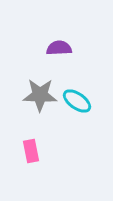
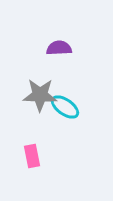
cyan ellipse: moved 12 px left, 6 px down
pink rectangle: moved 1 px right, 5 px down
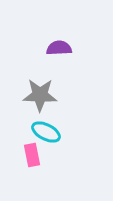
cyan ellipse: moved 19 px left, 25 px down; rotated 8 degrees counterclockwise
pink rectangle: moved 1 px up
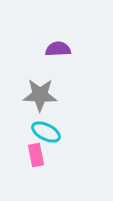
purple semicircle: moved 1 px left, 1 px down
pink rectangle: moved 4 px right
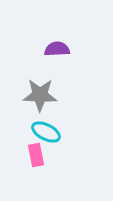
purple semicircle: moved 1 px left
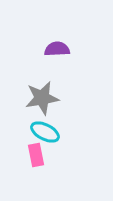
gray star: moved 2 px right, 3 px down; rotated 12 degrees counterclockwise
cyan ellipse: moved 1 px left
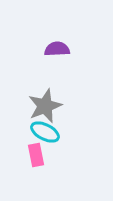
gray star: moved 3 px right, 8 px down; rotated 12 degrees counterclockwise
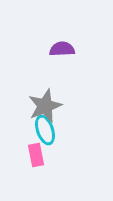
purple semicircle: moved 5 px right
cyan ellipse: moved 2 px up; rotated 44 degrees clockwise
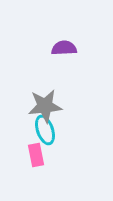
purple semicircle: moved 2 px right, 1 px up
gray star: rotated 16 degrees clockwise
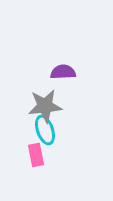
purple semicircle: moved 1 px left, 24 px down
